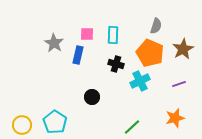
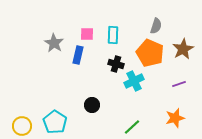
cyan cross: moved 6 px left
black circle: moved 8 px down
yellow circle: moved 1 px down
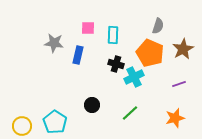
gray semicircle: moved 2 px right
pink square: moved 1 px right, 6 px up
gray star: rotated 24 degrees counterclockwise
cyan cross: moved 4 px up
green line: moved 2 px left, 14 px up
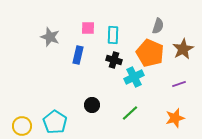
gray star: moved 4 px left, 6 px up; rotated 12 degrees clockwise
black cross: moved 2 px left, 4 px up
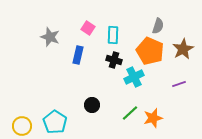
pink square: rotated 32 degrees clockwise
orange pentagon: moved 2 px up
orange star: moved 22 px left
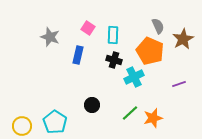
gray semicircle: rotated 42 degrees counterclockwise
brown star: moved 10 px up
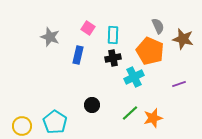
brown star: rotated 30 degrees counterclockwise
black cross: moved 1 px left, 2 px up; rotated 28 degrees counterclockwise
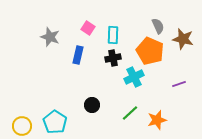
orange star: moved 4 px right, 2 px down
